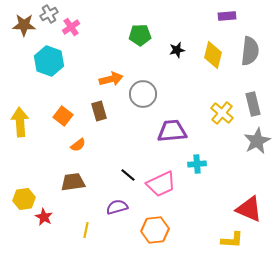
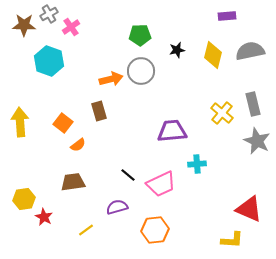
gray semicircle: rotated 108 degrees counterclockwise
gray circle: moved 2 px left, 23 px up
orange square: moved 7 px down
gray star: rotated 20 degrees counterclockwise
yellow line: rotated 42 degrees clockwise
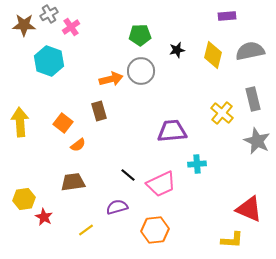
gray rectangle: moved 5 px up
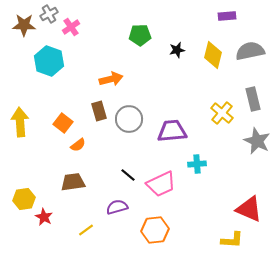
gray circle: moved 12 px left, 48 px down
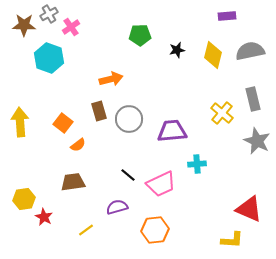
cyan hexagon: moved 3 px up
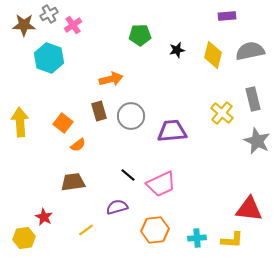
pink cross: moved 2 px right, 2 px up
gray circle: moved 2 px right, 3 px up
cyan cross: moved 74 px down
yellow hexagon: moved 39 px down
red triangle: rotated 16 degrees counterclockwise
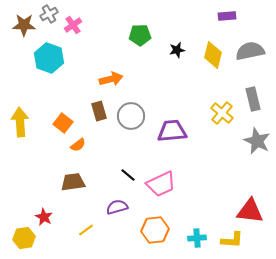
red triangle: moved 1 px right, 2 px down
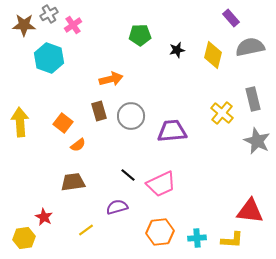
purple rectangle: moved 4 px right, 2 px down; rotated 54 degrees clockwise
gray semicircle: moved 4 px up
orange hexagon: moved 5 px right, 2 px down
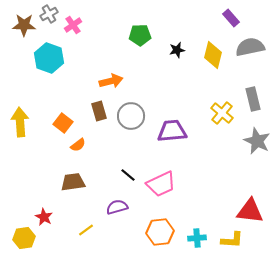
orange arrow: moved 2 px down
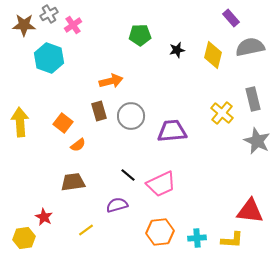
purple semicircle: moved 2 px up
